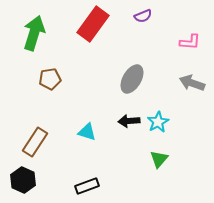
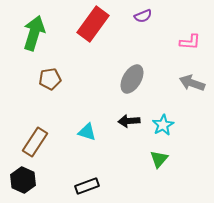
cyan star: moved 5 px right, 3 px down
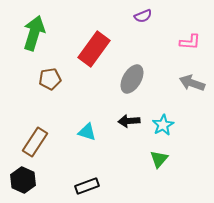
red rectangle: moved 1 px right, 25 px down
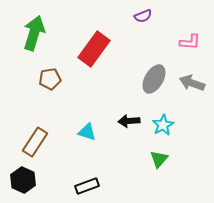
gray ellipse: moved 22 px right
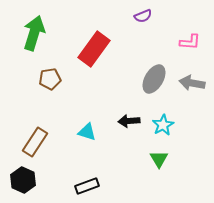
gray arrow: rotated 10 degrees counterclockwise
green triangle: rotated 12 degrees counterclockwise
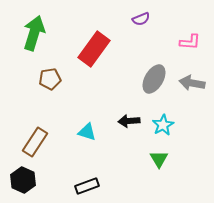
purple semicircle: moved 2 px left, 3 px down
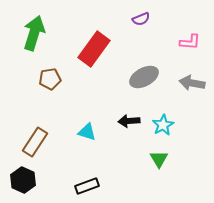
gray ellipse: moved 10 px left, 2 px up; rotated 32 degrees clockwise
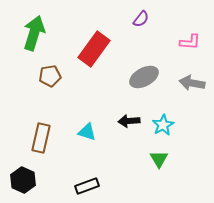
purple semicircle: rotated 30 degrees counterclockwise
brown pentagon: moved 3 px up
brown rectangle: moved 6 px right, 4 px up; rotated 20 degrees counterclockwise
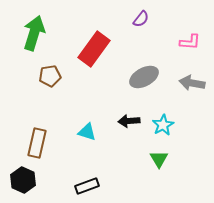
brown rectangle: moved 4 px left, 5 px down
